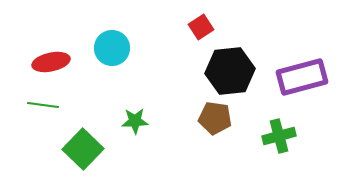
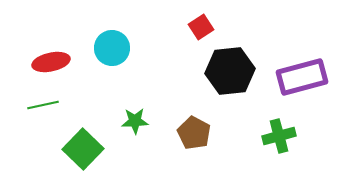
green line: rotated 20 degrees counterclockwise
brown pentagon: moved 21 px left, 15 px down; rotated 20 degrees clockwise
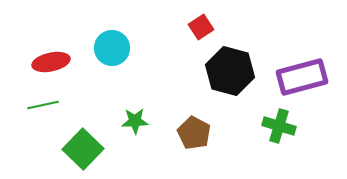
black hexagon: rotated 21 degrees clockwise
green cross: moved 10 px up; rotated 32 degrees clockwise
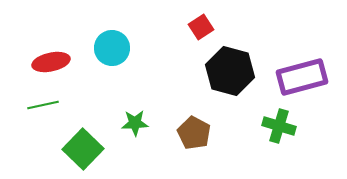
green star: moved 2 px down
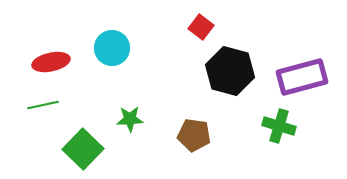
red square: rotated 20 degrees counterclockwise
green star: moved 5 px left, 4 px up
brown pentagon: moved 2 px down; rotated 20 degrees counterclockwise
